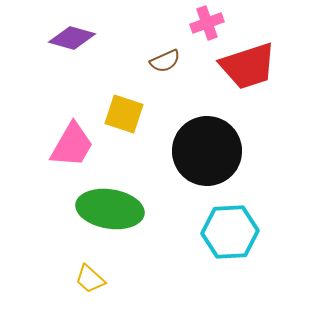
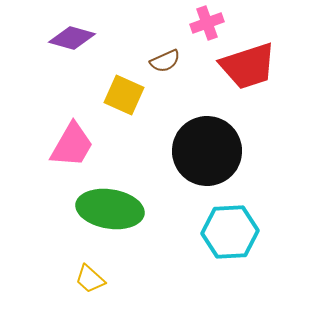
yellow square: moved 19 px up; rotated 6 degrees clockwise
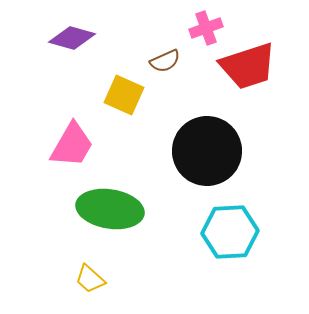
pink cross: moved 1 px left, 5 px down
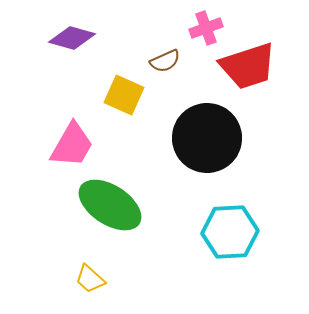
black circle: moved 13 px up
green ellipse: moved 4 px up; rotated 24 degrees clockwise
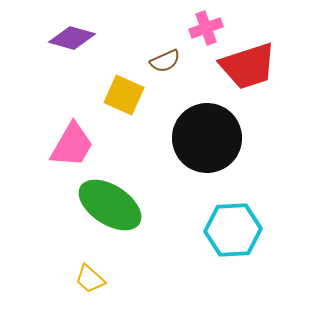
cyan hexagon: moved 3 px right, 2 px up
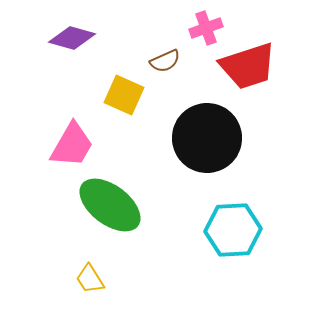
green ellipse: rotated 4 degrees clockwise
yellow trapezoid: rotated 16 degrees clockwise
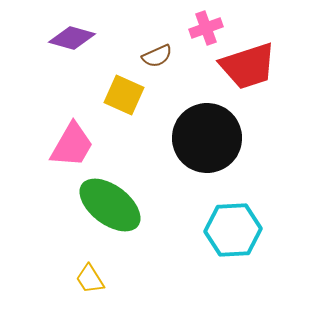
brown semicircle: moved 8 px left, 5 px up
